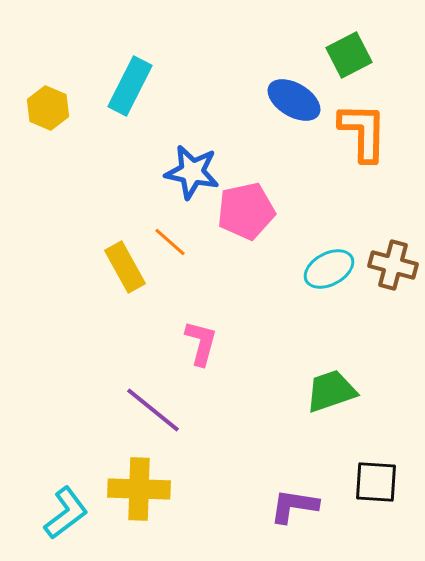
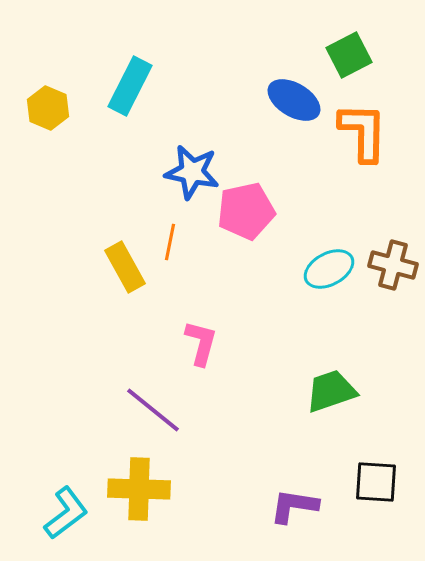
orange line: rotated 60 degrees clockwise
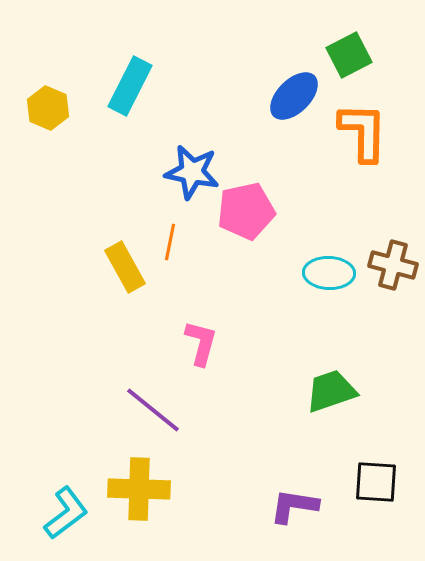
blue ellipse: moved 4 px up; rotated 76 degrees counterclockwise
cyan ellipse: moved 4 px down; rotated 30 degrees clockwise
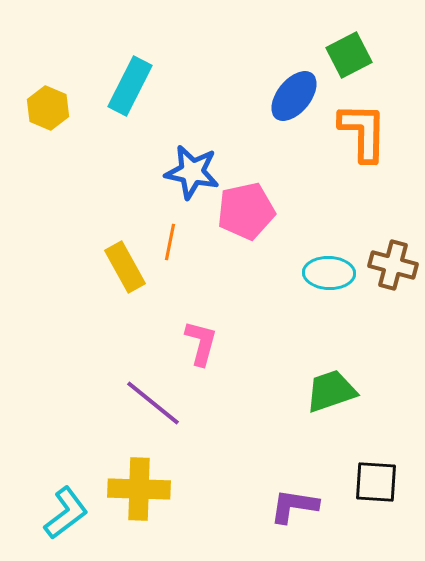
blue ellipse: rotated 6 degrees counterclockwise
purple line: moved 7 px up
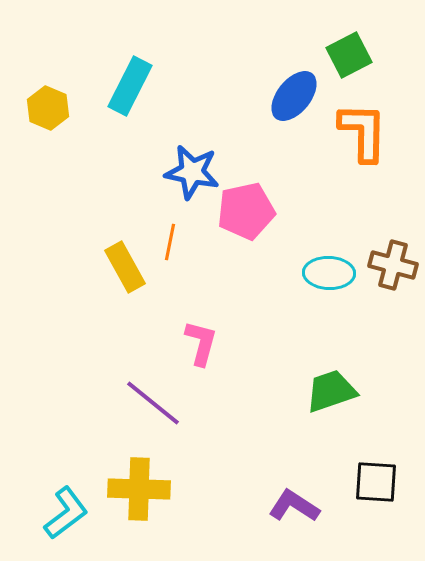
purple L-shape: rotated 24 degrees clockwise
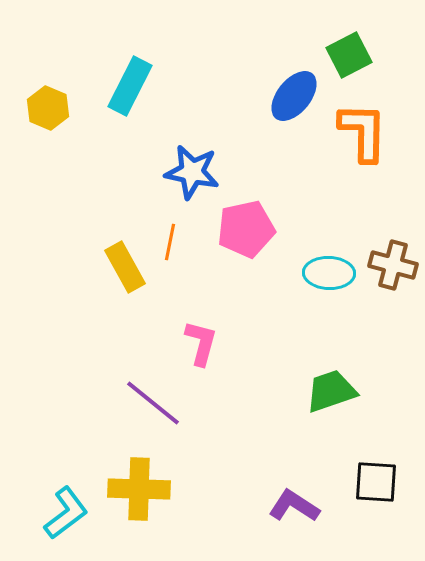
pink pentagon: moved 18 px down
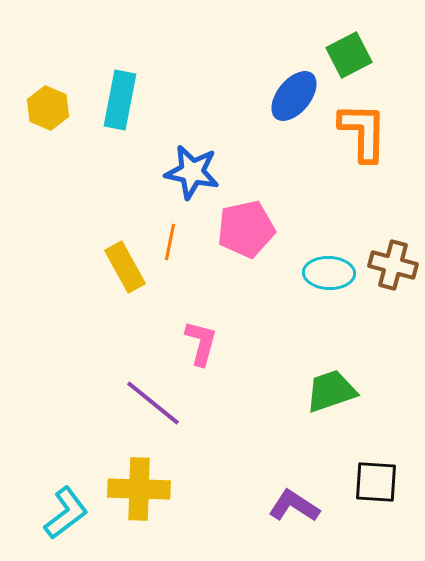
cyan rectangle: moved 10 px left, 14 px down; rotated 16 degrees counterclockwise
